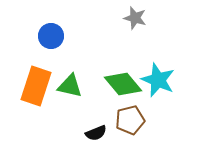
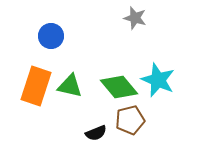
green diamond: moved 4 px left, 3 px down
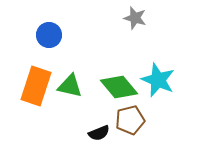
blue circle: moved 2 px left, 1 px up
black semicircle: moved 3 px right
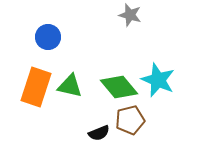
gray star: moved 5 px left, 3 px up
blue circle: moved 1 px left, 2 px down
orange rectangle: moved 1 px down
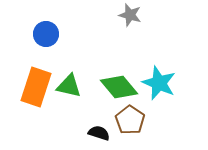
blue circle: moved 2 px left, 3 px up
cyan star: moved 1 px right, 3 px down
green triangle: moved 1 px left
brown pentagon: rotated 24 degrees counterclockwise
black semicircle: rotated 140 degrees counterclockwise
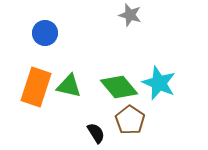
blue circle: moved 1 px left, 1 px up
black semicircle: moved 3 px left; rotated 40 degrees clockwise
